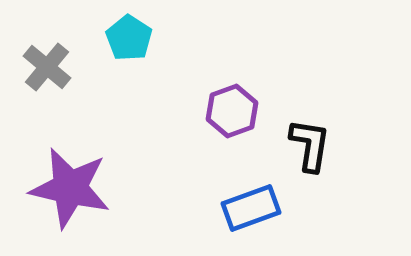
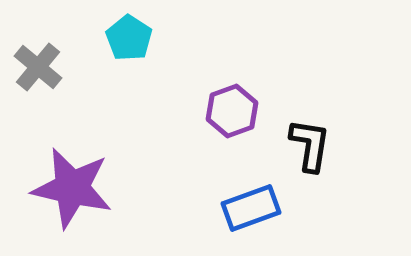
gray cross: moved 9 px left
purple star: moved 2 px right
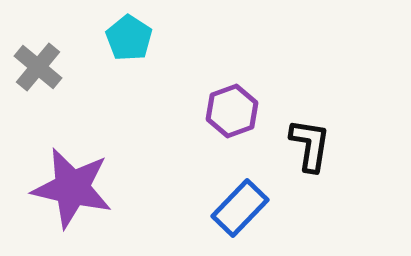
blue rectangle: moved 11 px left; rotated 26 degrees counterclockwise
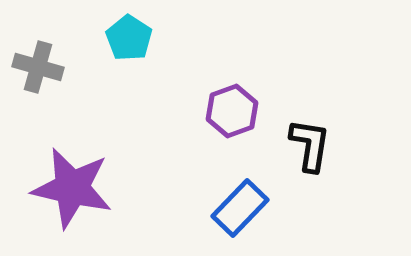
gray cross: rotated 24 degrees counterclockwise
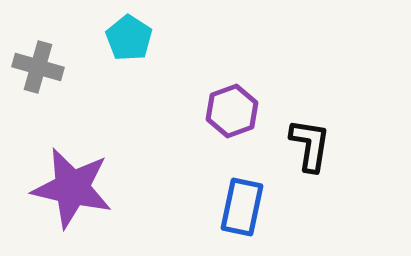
blue rectangle: moved 2 px right, 1 px up; rotated 32 degrees counterclockwise
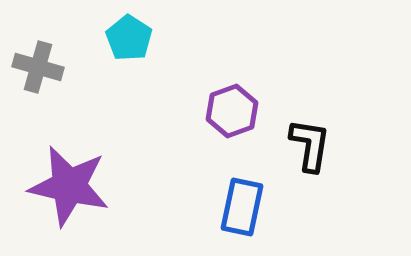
purple star: moved 3 px left, 2 px up
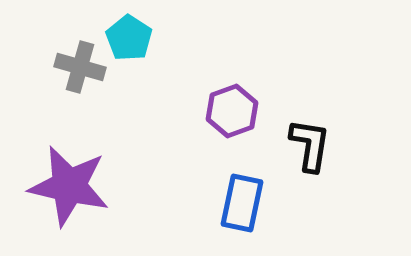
gray cross: moved 42 px right
blue rectangle: moved 4 px up
